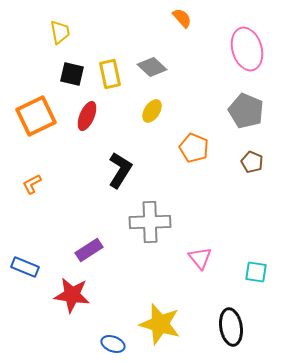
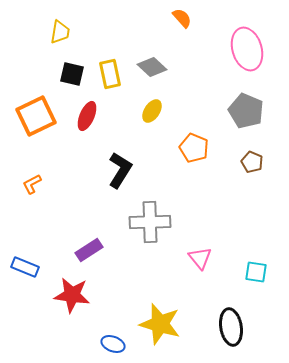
yellow trapezoid: rotated 20 degrees clockwise
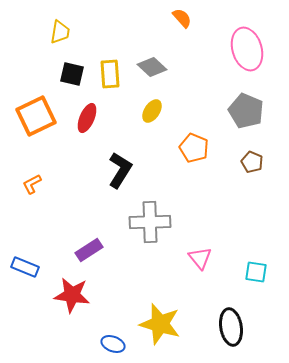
yellow rectangle: rotated 8 degrees clockwise
red ellipse: moved 2 px down
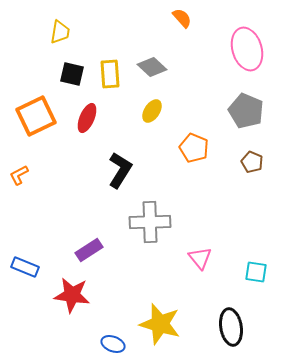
orange L-shape: moved 13 px left, 9 px up
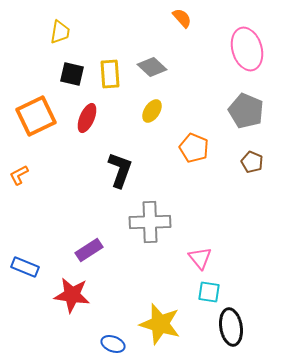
black L-shape: rotated 12 degrees counterclockwise
cyan square: moved 47 px left, 20 px down
